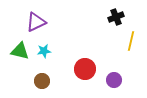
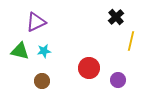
black cross: rotated 21 degrees counterclockwise
red circle: moved 4 px right, 1 px up
purple circle: moved 4 px right
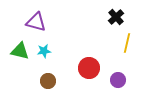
purple triangle: rotated 40 degrees clockwise
yellow line: moved 4 px left, 2 px down
brown circle: moved 6 px right
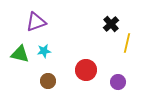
black cross: moved 5 px left, 7 px down
purple triangle: rotated 35 degrees counterclockwise
green triangle: moved 3 px down
red circle: moved 3 px left, 2 px down
purple circle: moved 2 px down
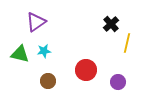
purple triangle: rotated 15 degrees counterclockwise
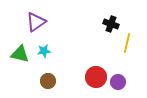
black cross: rotated 28 degrees counterclockwise
red circle: moved 10 px right, 7 px down
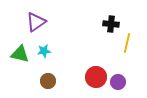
black cross: rotated 14 degrees counterclockwise
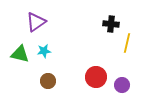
purple circle: moved 4 px right, 3 px down
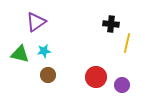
brown circle: moved 6 px up
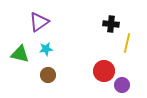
purple triangle: moved 3 px right
cyan star: moved 2 px right, 2 px up
red circle: moved 8 px right, 6 px up
